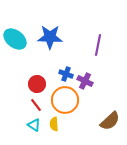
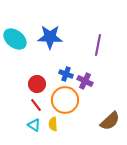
yellow semicircle: moved 1 px left
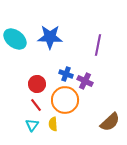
brown semicircle: moved 1 px down
cyan triangle: moved 2 px left; rotated 32 degrees clockwise
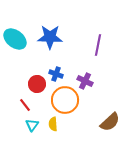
blue cross: moved 10 px left
red line: moved 11 px left
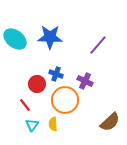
purple line: rotated 30 degrees clockwise
